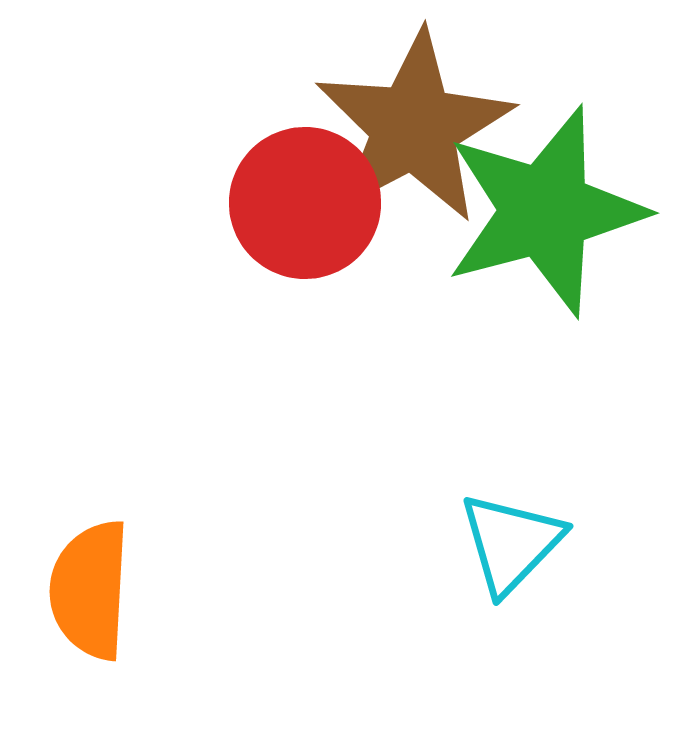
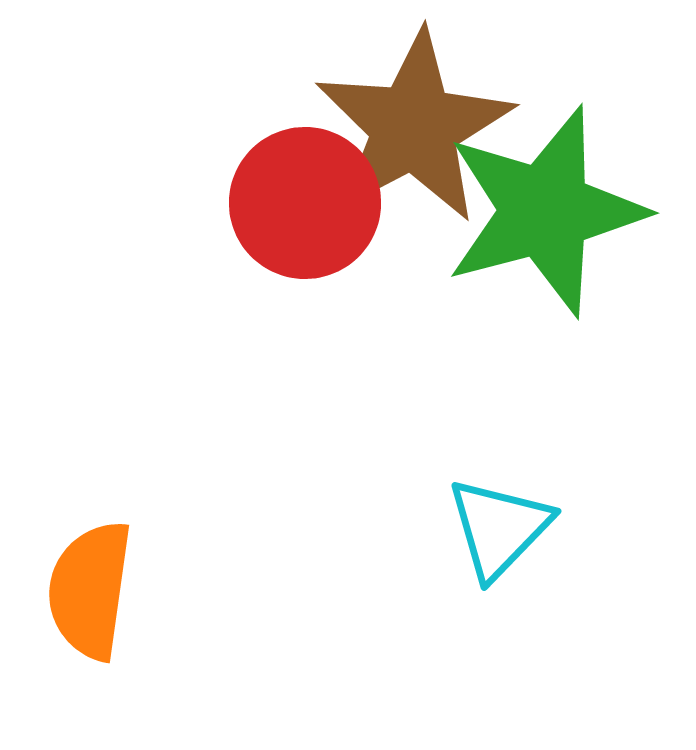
cyan triangle: moved 12 px left, 15 px up
orange semicircle: rotated 5 degrees clockwise
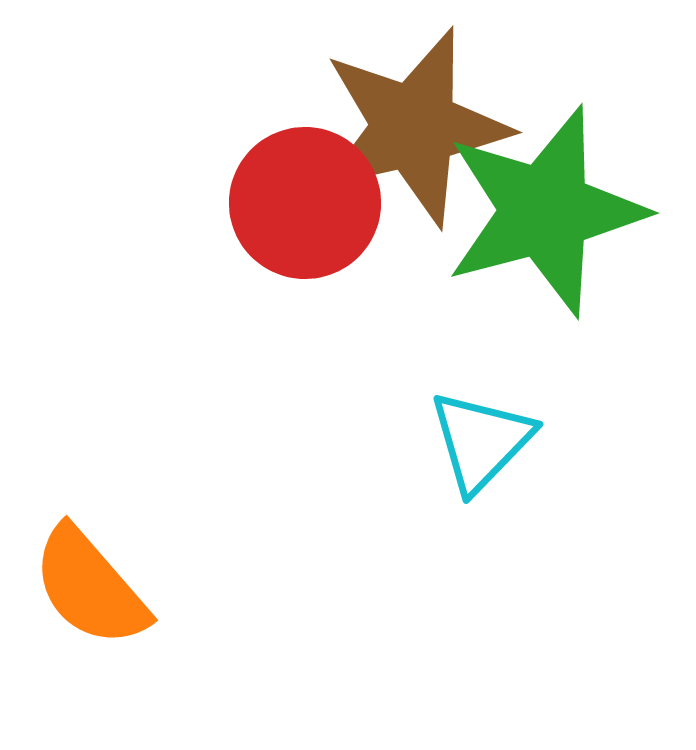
brown star: rotated 15 degrees clockwise
cyan triangle: moved 18 px left, 87 px up
orange semicircle: moved 3 px up; rotated 49 degrees counterclockwise
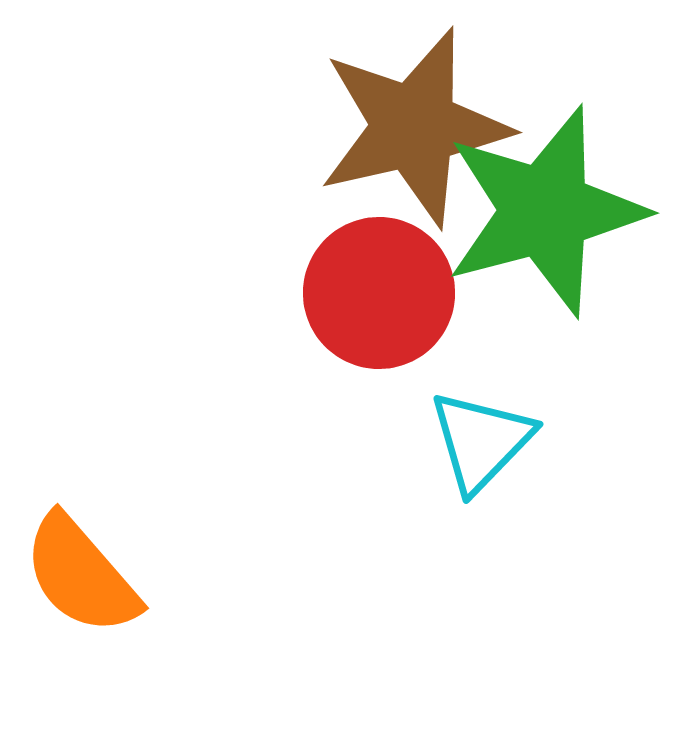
red circle: moved 74 px right, 90 px down
orange semicircle: moved 9 px left, 12 px up
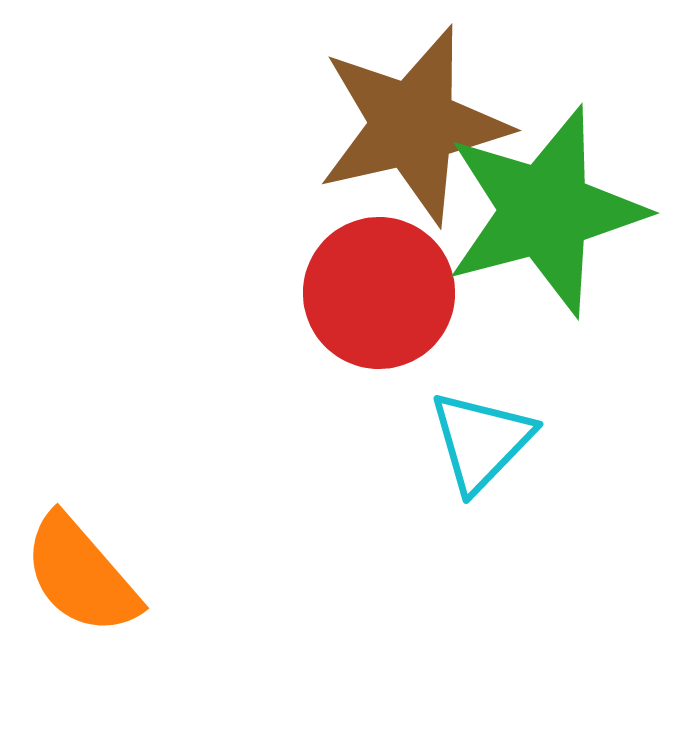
brown star: moved 1 px left, 2 px up
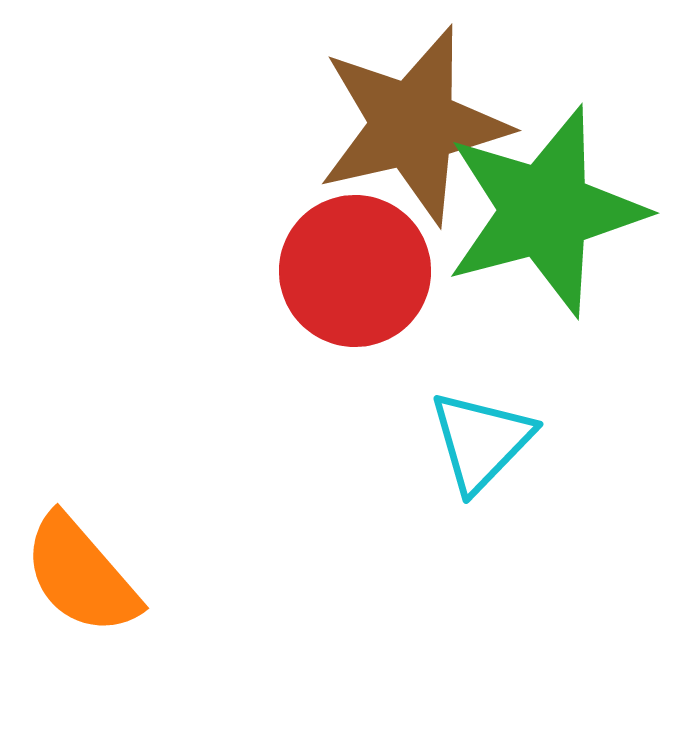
red circle: moved 24 px left, 22 px up
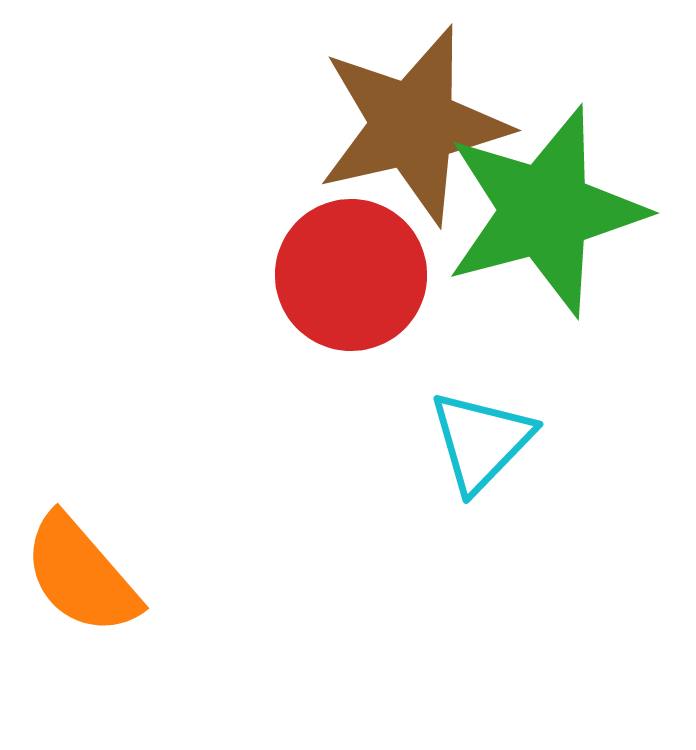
red circle: moved 4 px left, 4 px down
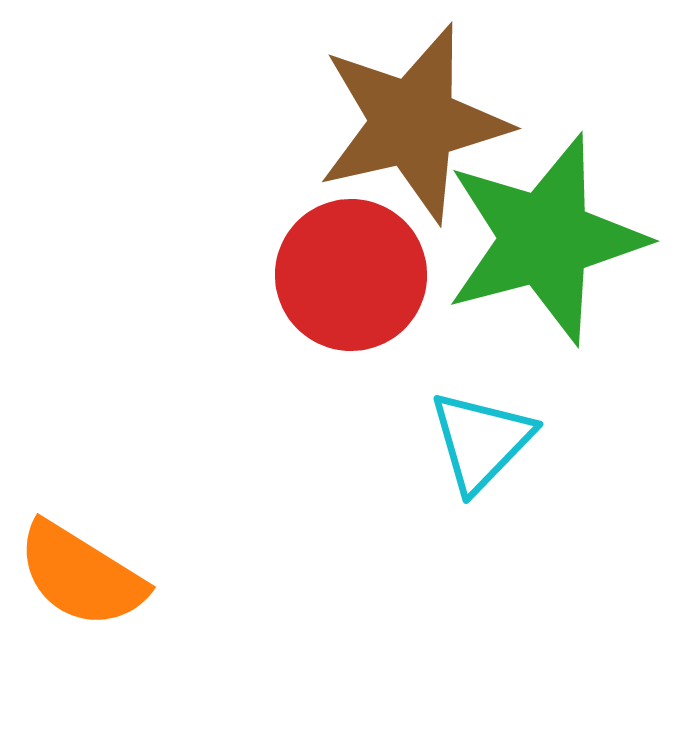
brown star: moved 2 px up
green star: moved 28 px down
orange semicircle: rotated 17 degrees counterclockwise
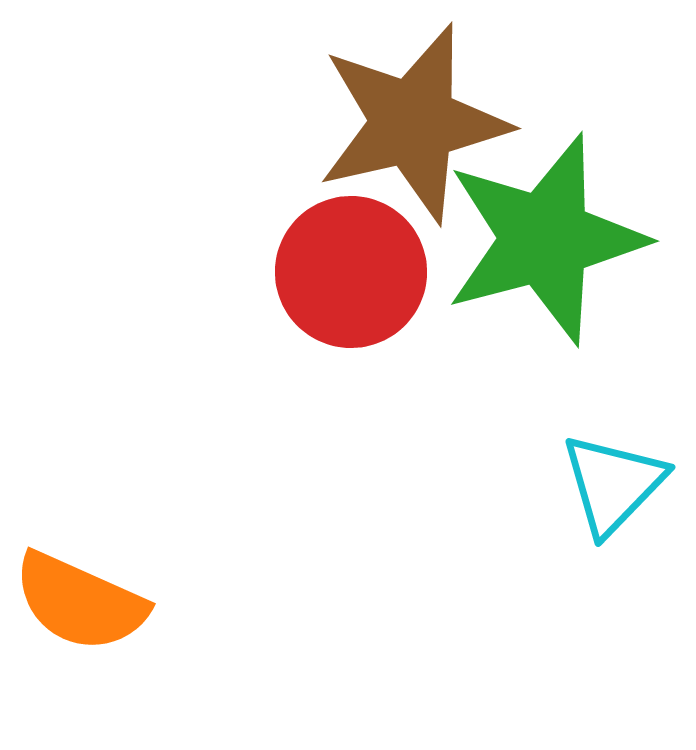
red circle: moved 3 px up
cyan triangle: moved 132 px right, 43 px down
orange semicircle: moved 1 px left, 27 px down; rotated 8 degrees counterclockwise
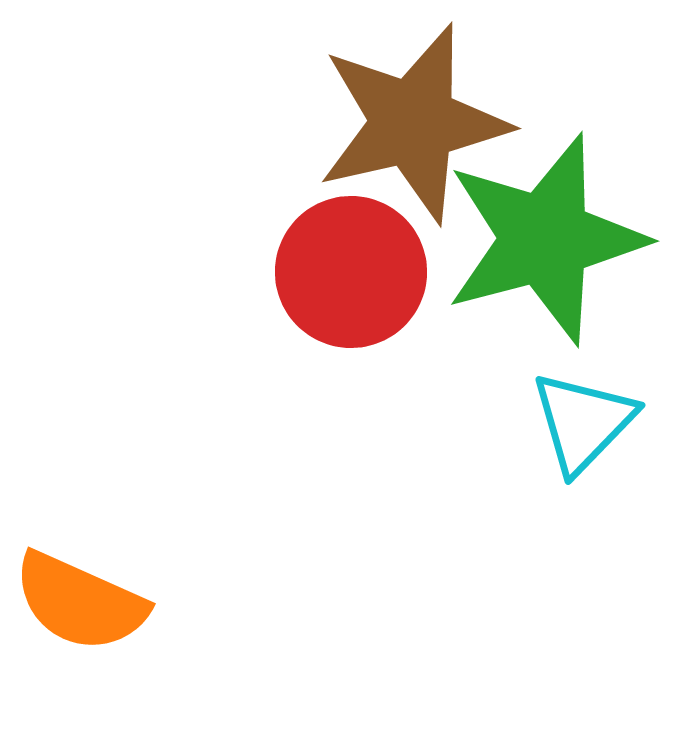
cyan triangle: moved 30 px left, 62 px up
